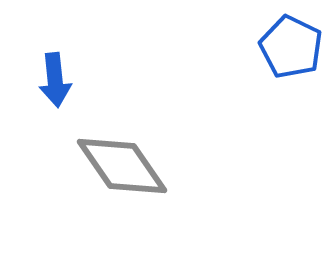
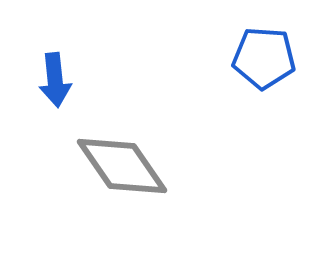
blue pentagon: moved 27 px left, 11 px down; rotated 22 degrees counterclockwise
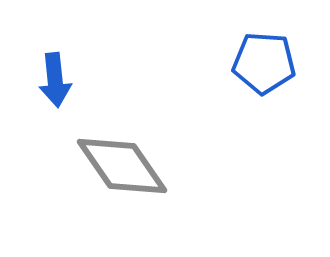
blue pentagon: moved 5 px down
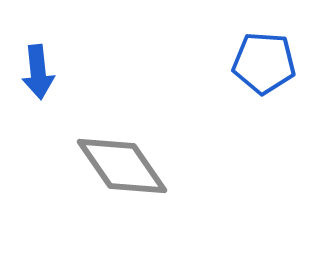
blue arrow: moved 17 px left, 8 px up
